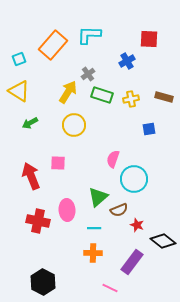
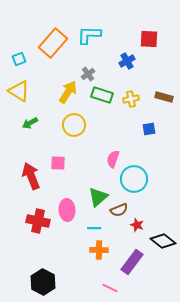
orange rectangle: moved 2 px up
orange cross: moved 6 px right, 3 px up
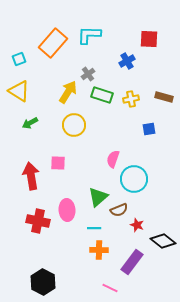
red arrow: rotated 12 degrees clockwise
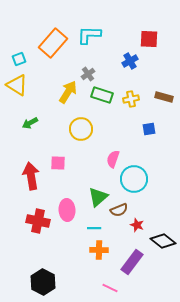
blue cross: moved 3 px right
yellow triangle: moved 2 px left, 6 px up
yellow circle: moved 7 px right, 4 px down
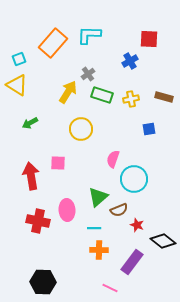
black hexagon: rotated 25 degrees counterclockwise
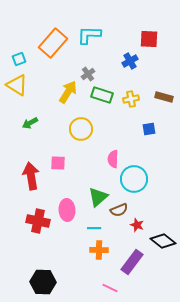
pink semicircle: rotated 18 degrees counterclockwise
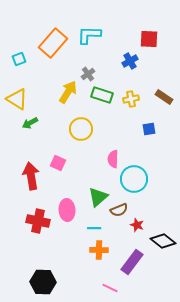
yellow triangle: moved 14 px down
brown rectangle: rotated 18 degrees clockwise
pink square: rotated 21 degrees clockwise
